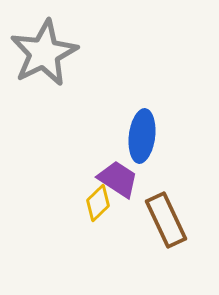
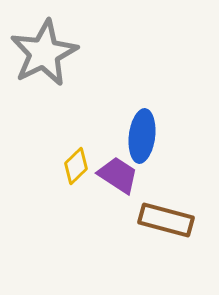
purple trapezoid: moved 4 px up
yellow diamond: moved 22 px left, 37 px up
brown rectangle: rotated 50 degrees counterclockwise
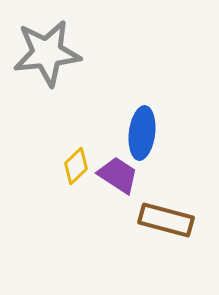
gray star: moved 3 px right; rotated 20 degrees clockwise
blue ellipse: moved 3 px up
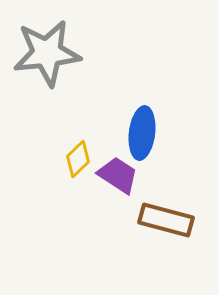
yellow diamond: moved 2 px right, 7 px up
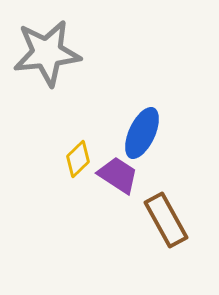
blue ellipse: rotated 18 degrees clockwise
brown rectangle: rotated 46 degrees clockwise
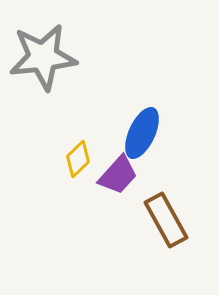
gray star: moved 4 px left, 4 px down
purple trapezoid: rotated 99 degrees clockwise
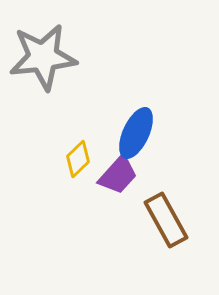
blue ellipse: moved 6 px left
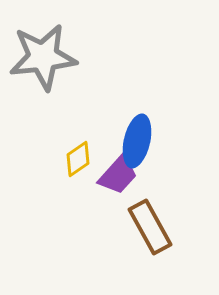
blue ellipse: moved 1 px right, 8 px down; rotated 12 degrees counterclockwise
yellow diamond: rotated 9 degrees clockwise
brown rectangle: moved 16 px left, 7 px down
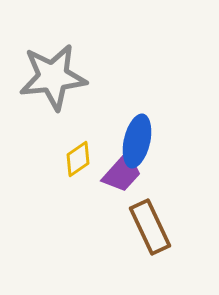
gray star: moved 10 px right, 20 px down
purple trapezoid: moved 4 px right, 2 px up
brown rectangle: rotated 4 degrees clockwise
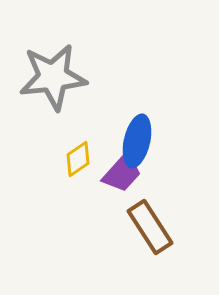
brown rectangle: rotated 8 degrees counterclockwise
